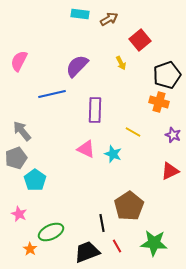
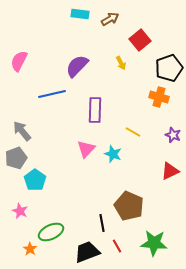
brown arrow: moved 1 px right
black pentagon: moved 2 px right, 7 px up
orange cross: moved 5 px up
pink triangle: rotated 48 degrees clockwise
brown pentagon: rotated 16 degrees counterclockwise
pink star: moved 1 px right, 3 px up
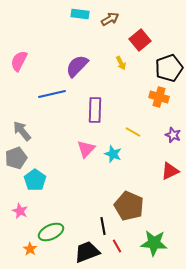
black line: moved 1 px right, 3 px down
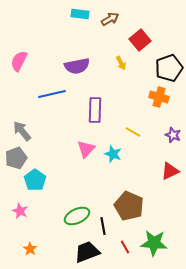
purple semicircle: rotated 145 degrees counterclockwise
green ellipse: moved 26 px right, 16 px up
red line: moved 8 px right, 1 px down
